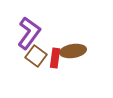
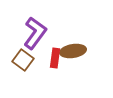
purple L-shape: moved 6 px right
brown square: moved 13 px left, 4 px down
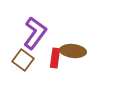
brown ellipse: rotated 15 degrees clockwise
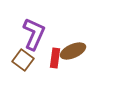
purple L-shape: moved 1 px left, 1 px down; rotated 12 degrees counterclockwise
brown ellipse: rotated 30 degrees counterclockwise
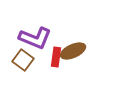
purple L-shape: moved 1 px right, 4 px down; rotated 88 degrees clockwise
red rectangle: moved 1 px right, 1 px up
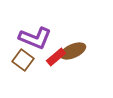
red rectangle: rotated 42 degrees clockwise
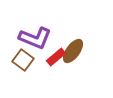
brown ellipse: rotated 30 degrees counterclockwise
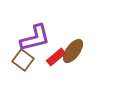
purple L-shape: rotated 36 degrees counterclockwise
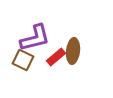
brown ellipse: rotated 30 degrees counterclockwise
brown square: rotated 10 degrees counterclockwise
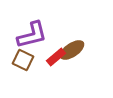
purple L-shape: moved 3 px left, 3 px up
brown ellipse: moved 1 px left, 1 px up; rotated 50 degrees clockwise
